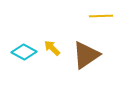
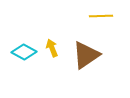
yellow arrow: rotated 24 degrees clockwise
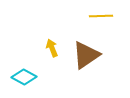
cyan diamond: moved 25 px down
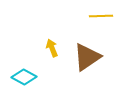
brown triangle: moved 1 px right, 2 px down
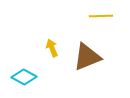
brown triangle: rotated 12 degrees clockwise
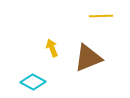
brown triangle: moved 1 px right, 1 px down
cyan diamond: moved 9 px right, 5 px down
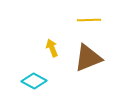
yellow line: moved 12 px left, 4 px down
cyan diamond: moved 1 px right, 1 px up
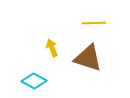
yellow line: moved 5 px right, 3 px down
brown triangle: rotated 40 degrees clockwise
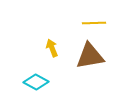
brown triangle: moved 2 px right, 2 px up; rotated 28 degrees counterclockwise
cyan diamond: moved 2 px right, 1 px down
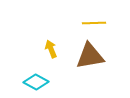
yellow arrow: moved 1 px left, 1 px down
